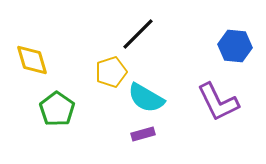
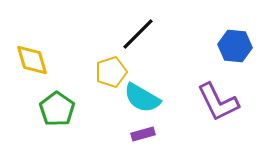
cyan semicircle: moved 4 px left
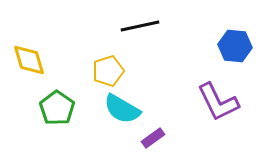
black line: moved 2 px right, 8 px up; rotated 33 degrees clockwise
yellow diamond: moved 3 px left
yellow pentagon: moved 3 px left, 1 px up
cyan semicircle: moved 20 px left, 11 px down
green pentagon: moved 1 px up
purple rectangle: moved 10 px right, 4 px down; rotated 20 degrees counterclockwise
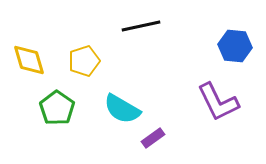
black line: moved 1 px right
yellow pentagon: moved 24 px left, 10 px up
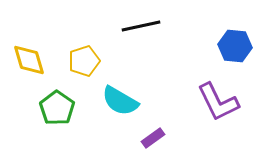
cyan semicircle: moved 2 px left, 8 px up
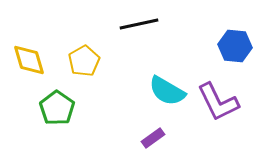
black line: moved 2 px left, 2 px up
yellow pentagon: rotated 12 degrees counterclockwise
cyan semicircle: moved 47 px right, 10 px up
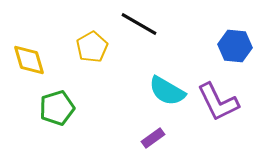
black line: rotated 42 degrees clockwise
yellow pentagon: moved 8 px right, 14 px up
green pentagon: rotated 20 degrees clockwise
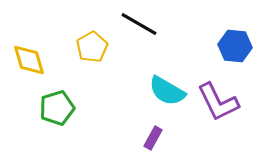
purple rectangle: rotated 25 degrees counterclockwise
